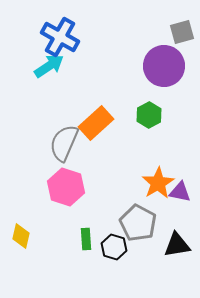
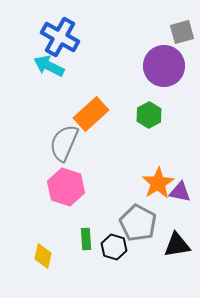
cyan arrow: rotated 120 degrees counterclockwise
orange rectangle: moved 5 px left, 9 px up
yellow diamond: moved 22 px right, 20 px down
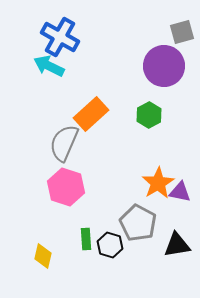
black hexagon: moved 4 px left, 2 px up
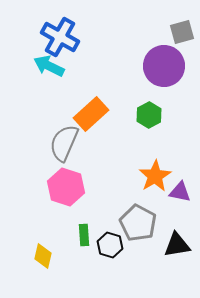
orange star: moved 3 px left, 7 px up
green rectangle: moved 2 px left, 4 px up
